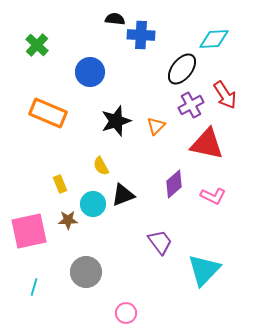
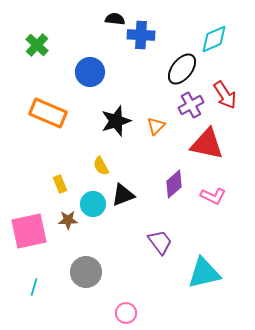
cyan diamond: rotated 20 degrees counterclockwise
cyan triangle: moved 3 px down; rotated 33 degrees clockwise
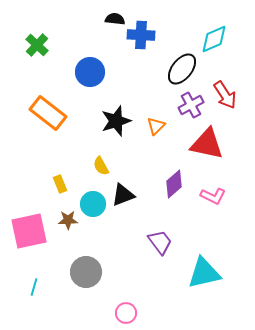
orange rectangle: rotated 15 degrees clockwise
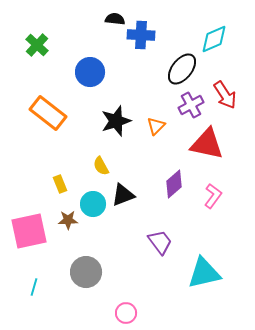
pink L-shape: rotated 80 degrees counterclockwise
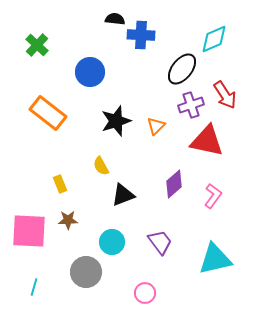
purple cross: rotated 10 degrees clockwise
red triangle: moved 3 px up
cyan circle: moved 19 px right, 38 px down
pink square: rotated 15 degrees clockwise
cyan triangle: moved 11 px right, 14 px up
pink circle: moved 19 px right, 20 px up
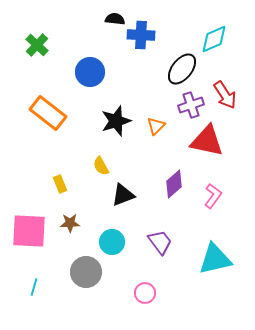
brown star: moved 2 px right, 3 px down
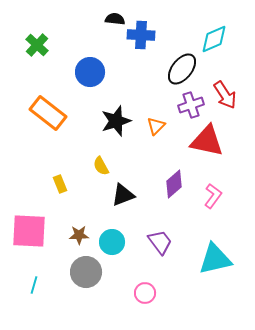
brown star: moved 9 px right, 12 px down
cyan line: moved 2 px up
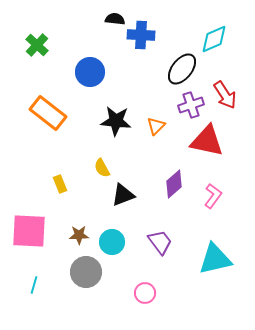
black star: rotated 24 degrees clockwise
yellow semicircle: moved 1 px right, 2 px down
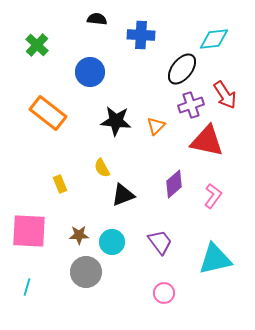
black semicircle: moved 18 px left
cyan diamond: rotated 16 degrees clockwise
cyan line: moved 7 px left, 2 px down
pink circle: moved 19 px right
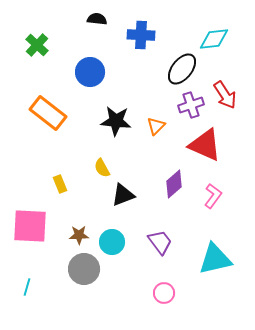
red triangle: moved 2 px left, 4 px down; rotated 12 degrees clockwise
pink square: moved 1 px right, 5 px up
gray circle: moved 2 px left, 3 px up
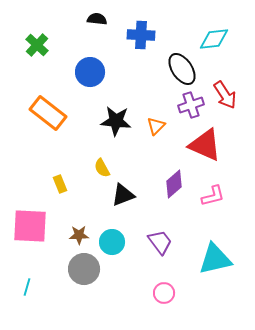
black ellipse: rotated 72 degrees counterclockwise
pink L-shape: rotated 40 degrees clockwise
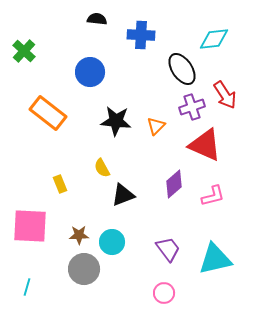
green cross: moved 13 px left, 6 px down
purple cross: moved 1 px right, 2 px down
purple trapezoid: moved 8 px right, 7 px down
